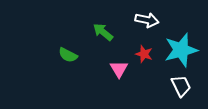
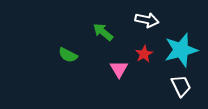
red star: rotated 24 degrees clockwise
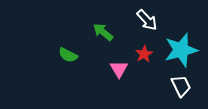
white arrow: rotated 35 degrees clockwise
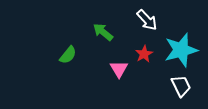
green semicircle: rotated 78 degrees counterclockwise
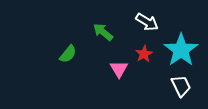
white arrow: moved 2 px down; rotated 15 degrees counterclockwise
cyan star: rotated 20 degrees counterclockwise
green semicircle: moved 1 px up
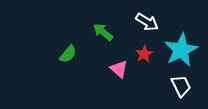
cyan star: rotated 8 degrees clockwise
pink triangle: rotated 18 degrees counterclockwise
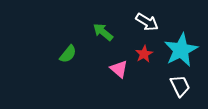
white trapezoid: moved 1 px left
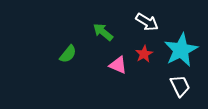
pink triangle: moved 1 px left, 4 px up; rotated 18 degrees counterclockwise
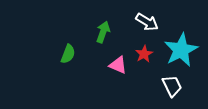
green arrow: rotated 70 degrees clockwise
green semicircle: rotated 18 degrees counterclockwise
white trapezoid: moved 8 px left
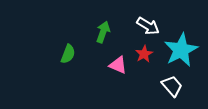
white arrow: moved 1 px right, 4 px down
white trapezoid: rotated 15 degrees counterclockwise
